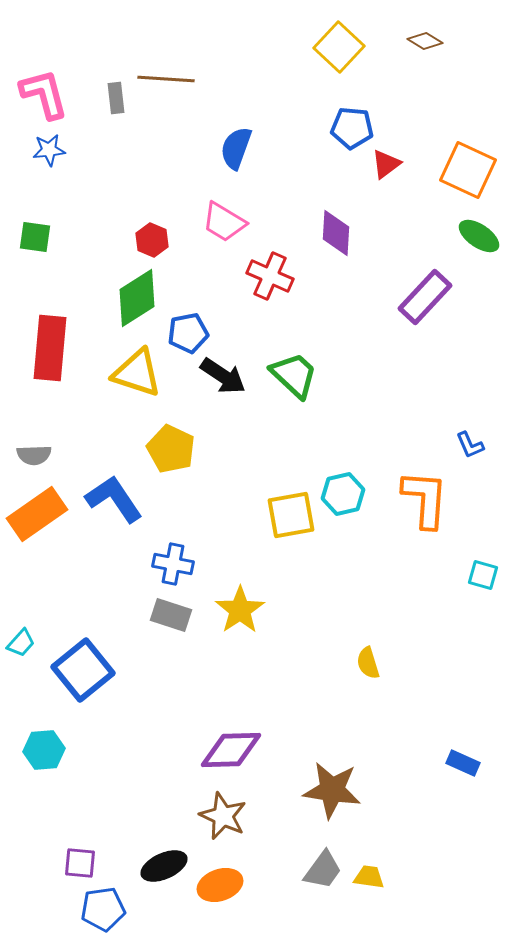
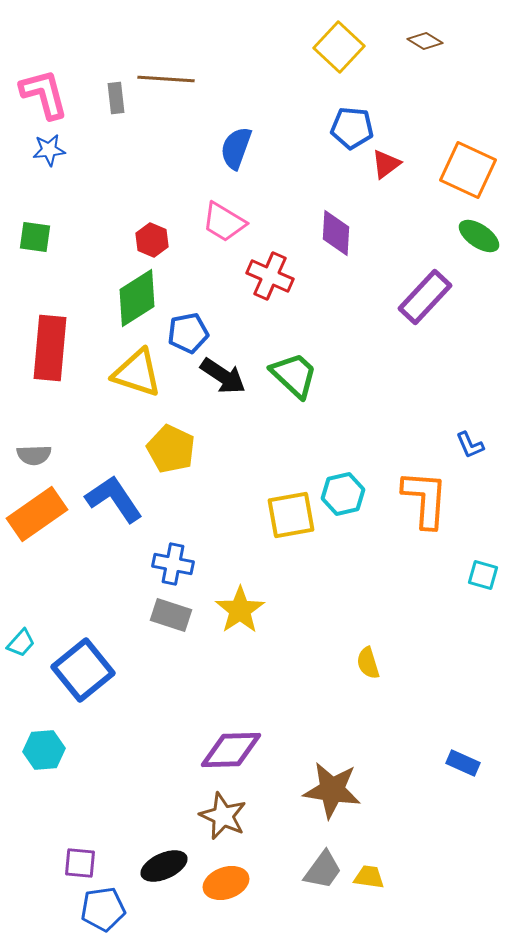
orange ellipse at (220, 885): moved 6 px right, 2 px up
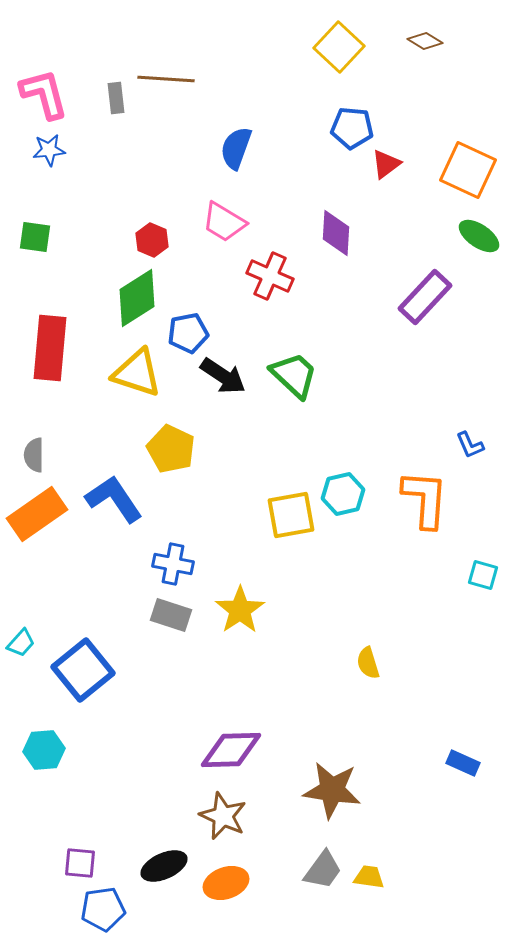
gray semicircle at (34, 455): rotated 92 degrees clockwise
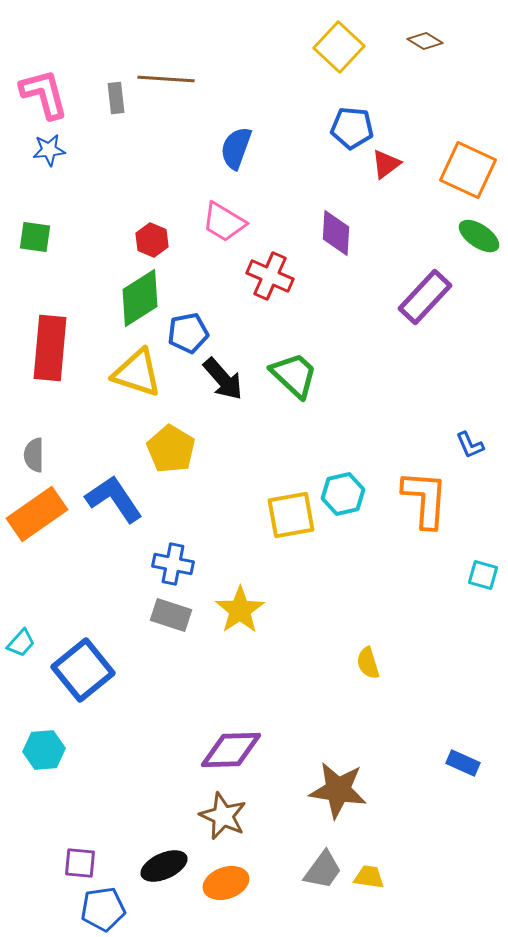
green diamond at (137, 298): moved 3 px right
black arrow at (223, 376): moved 3 px down; rotated 15 degrees clockwise
yellow pentagon at (171, 449): rotated 6 degrees clockwise
brown star at (332, 790): moved 6 px right
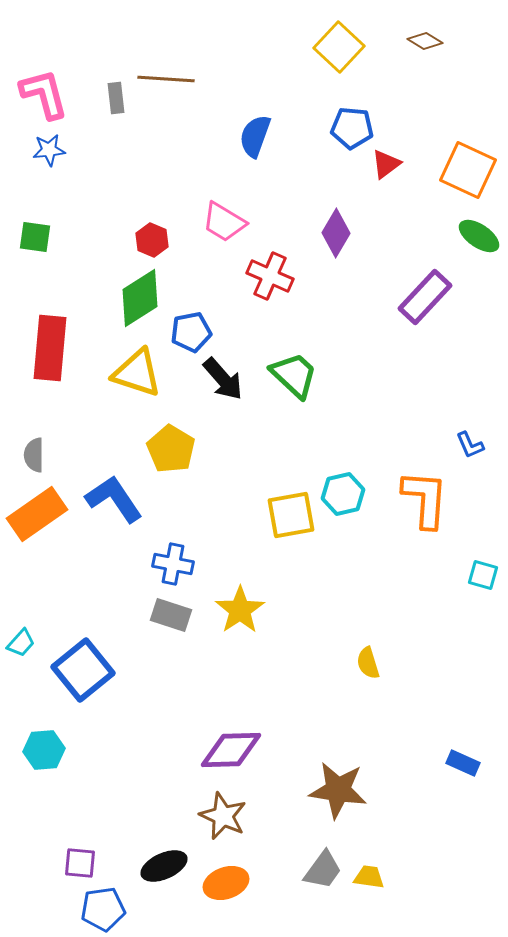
blue semicircle at (236, 148): moved 19 px right, 12 px up
purple diamond at (336, 233): rotated 27 degrees clockwise
blue pentagon at (188, 333): moved 3 px right, 1 px up
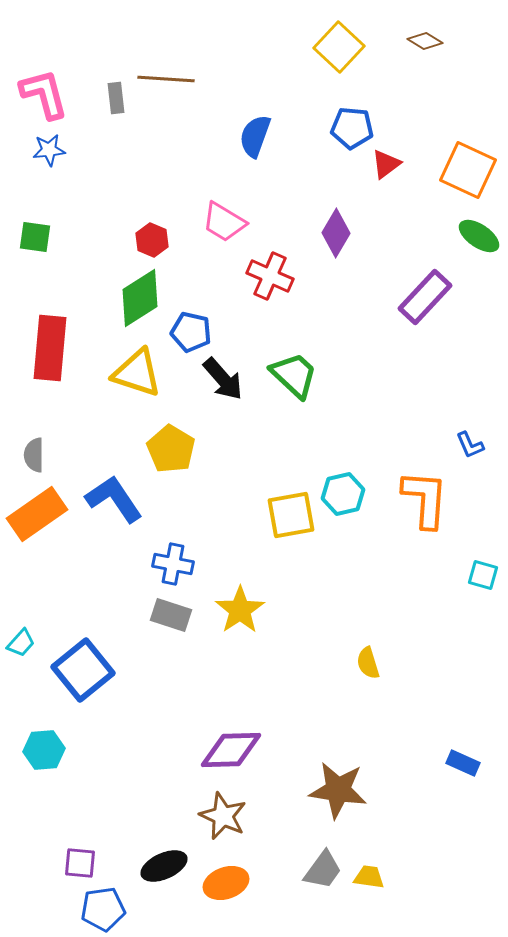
blue pentagon at (191, 332): rotated 24 degrees clockwise
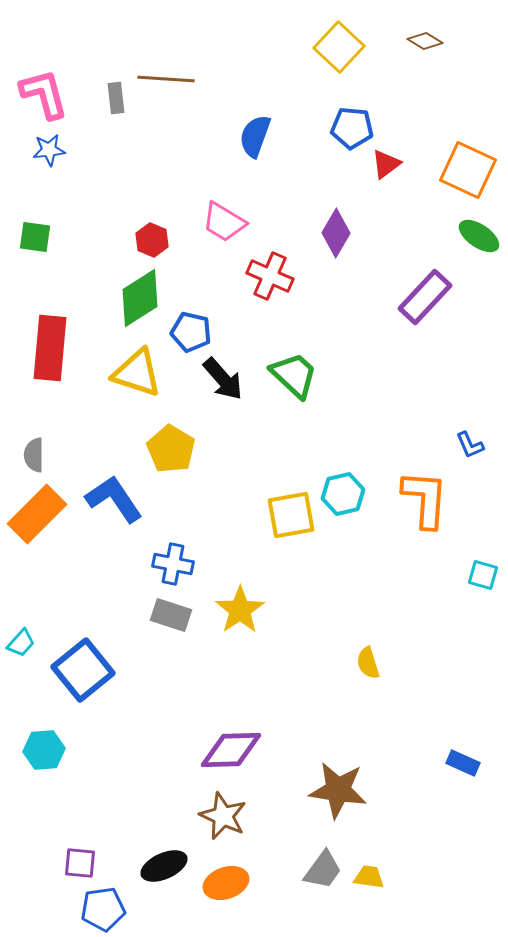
orange rectangle at (37, 514): rotated 10 degrees counterclockwise
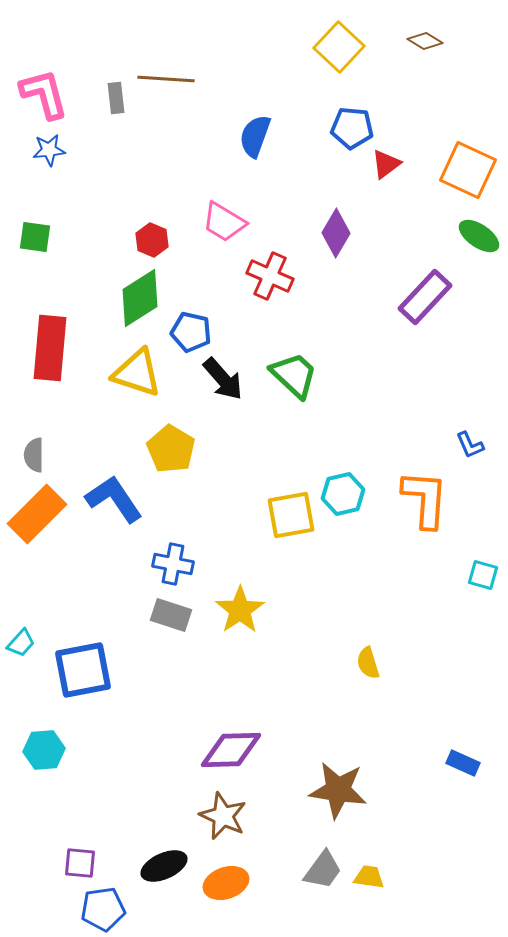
blue square at (83, 670): rotated 28 degrees clockwise
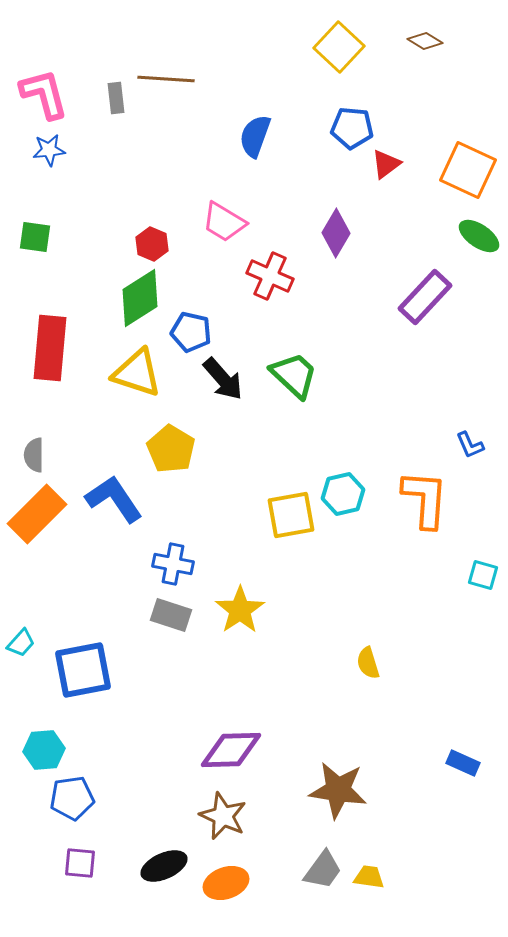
red hexagon at (152, 240): moved 4 px down
blue pentagon at (103, 909): moved 31 px left, 111 px up
